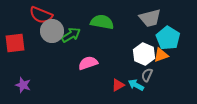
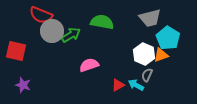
red square: moved 1 px right, 8 px down; rotated 20 degrees clockwise
pink semicircle: moved 1 px right, 2 px down
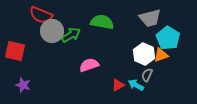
red square: moved 1 px left
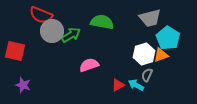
white hexagon: rotated 20 degrees clockwise
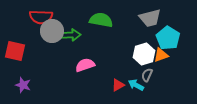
red semicircle: moved 2 px down; rotated 20 degrees counterclockwise
green semicircle: moved 1 px left, 2 px up
green arrow: rotated 30 degrees clockwise
pink semicircle: moved 4 px left
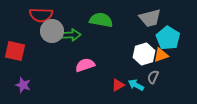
red semicircle: moved 2 px up
gray semicircle: moved 6 px right, 2 px down
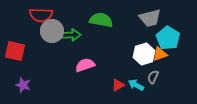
orange triangle: moved 1 px left, 1 px up
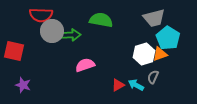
gray trapezoid: moved 4 px right
red square: moved 1 px left
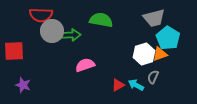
red square: rotated 15 degrees counterclockwise
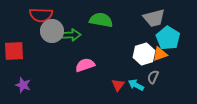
red triangle: rotated 24 degrees counterclockwise
